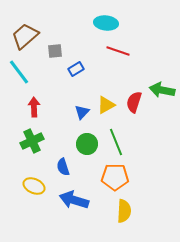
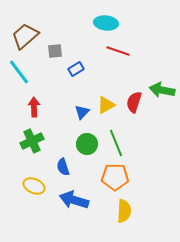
green line: moved 1 px down
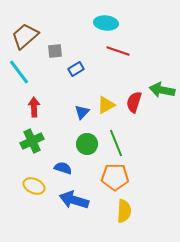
blue semicircle: moved 1 px down; rotated 126 degrees clockwise
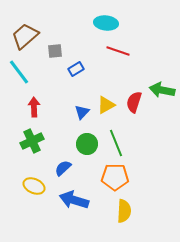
blue semicircle: rotated 60 degrees counterclockwise
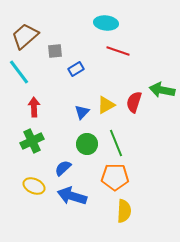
blue arrow: moved 2 px left, 4 px up
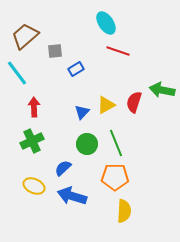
cyan ellipse: rotated 50 degrees clockwise
cyan line: moved 2 px left, 1 px down
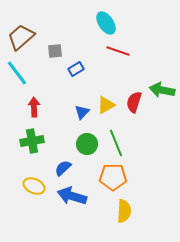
brown trapezoid: moved 4 px left, 1 px down
green cross: rotated 15 degrees clockwise
orange pentagon: moved 2 px left
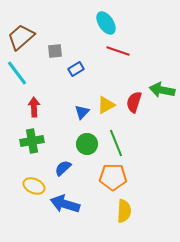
blue arrow: moved 7 px left, 8 px down
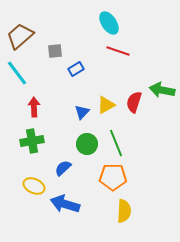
cyan ellipse: moved 3 px right
brown trapezoid: moved 1 px left, 1 px up
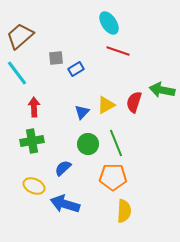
gray square: moved 1 px right, 7 px down
green circle: moved 1 px right
